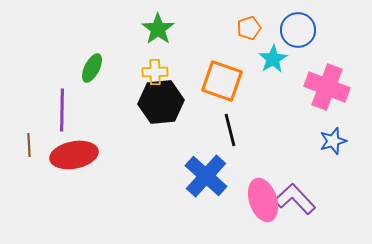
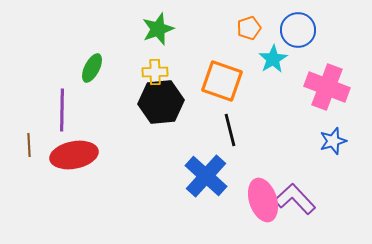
green star: rotated 16 degrees clockwise
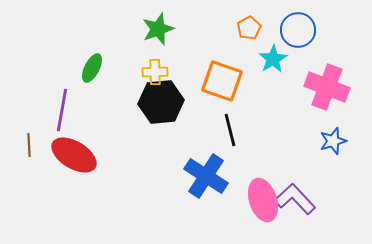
orange pentagon: rotated 10 degrees counterclockwise
purple line: rotated 9 degrees clockwise
red ellipse: rotated 42 degrees clockwise
blue cross: rotated 9 degrees counterclockwise
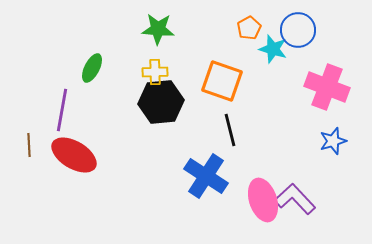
green star: rotated 24 degrees clockwise
cyan star: moved 10 px up; rotated 24 degrees counterclockwise
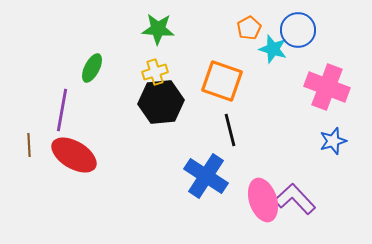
yellow cross: rotated 15 degrees counterclockwise
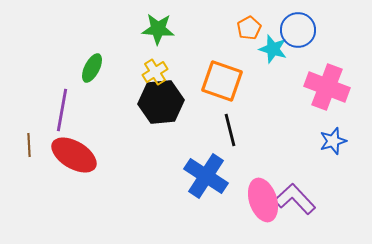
yellow cross: rotated 15 degrees counterclockwise
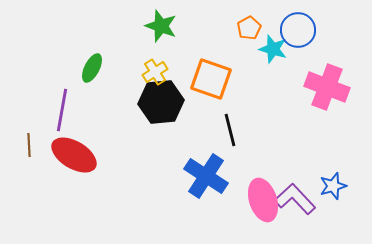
green star: moved 3 px right, 3 px up; rotated 16 degrees clockwise
orange square: moved 11 px left, 2 px up
blue star: moved 45 px down
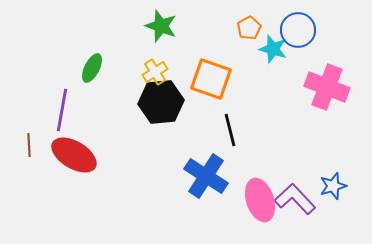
pink ellipse: moved 3 px left
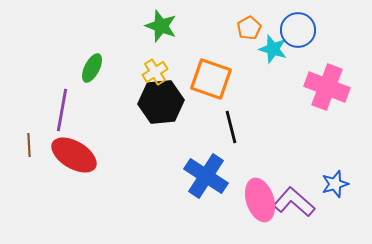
black line: moved 1 px right, 3 px up
blue star: moved 2 px right, 2 px up
purple L-shape: moved 1 px left, 3 px down; rotated 6 degrees counterclockwise
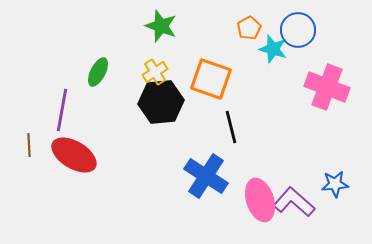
green ellipse: moved 6 px right, 4 px down
blue star: rotated 12 degrees clockwise
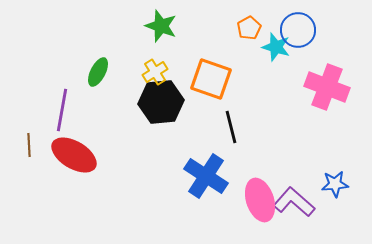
cyan star: moved 3 px right, 2 px up
